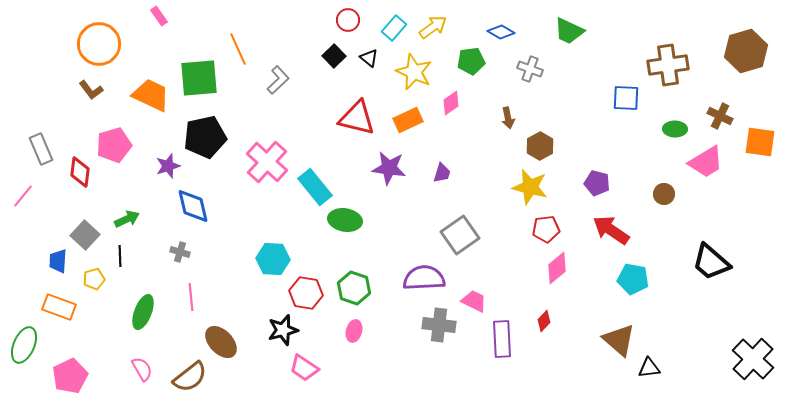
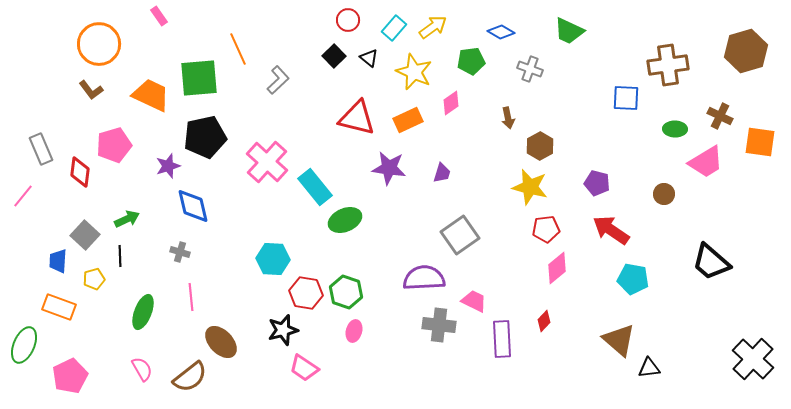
green ellipse at (345, 220): rotated 32 degrees counterclockwise
green hexagon at (354, 288): moved 8 px left, 4 px down
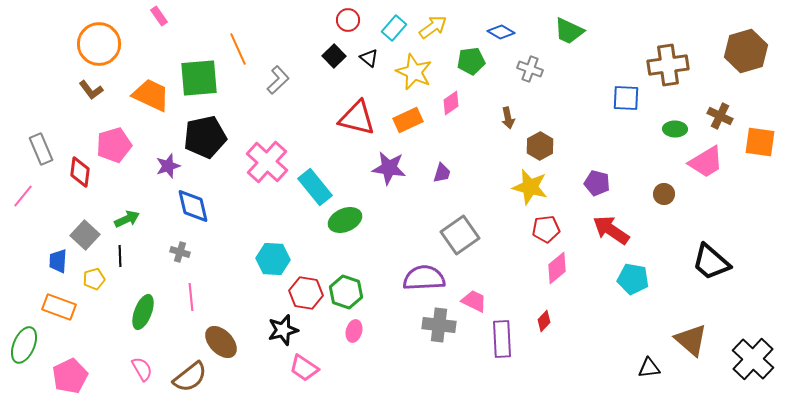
brown triangle at (619, 340): moved 72 px right
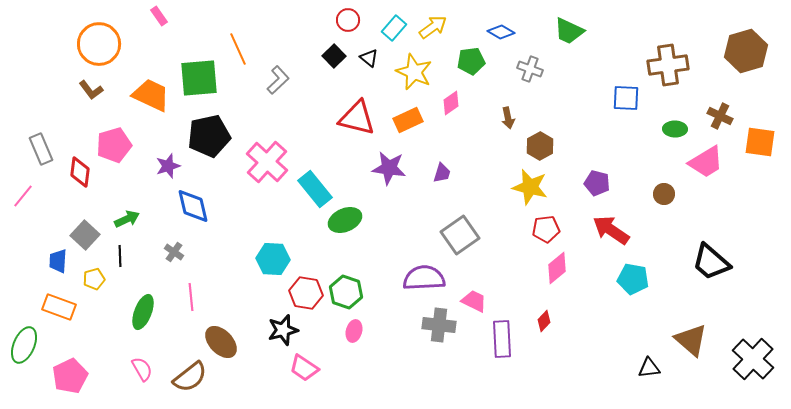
black pentagon at (205, 137): moved 4 px right, 1 px up
cyan rectangle at (315, 187): moved 2 px down
gray cross at (180, 252): moved 6 px left; rotated 18 degrees clockwise
